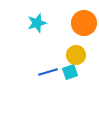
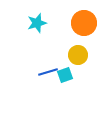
yellow circle: moved 2 px right
cyan square: moved 5 px left, 3 px down
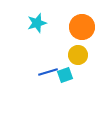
orange circle: moved 2 px left, 4 px down
